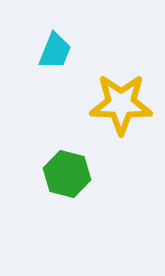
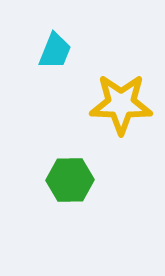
green hexagon: moved 3 px right, 6 px down; rotated 15 degrees counterclockwise
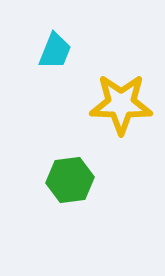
green hexagon: rotated 6 degrees counterclockwise
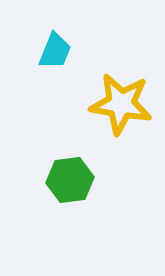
yellow star: rotated 8 degrees clockwise
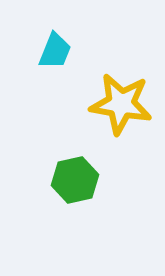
green hexagon: moved 5 px right; rotated 6 degrees counterclockwise
